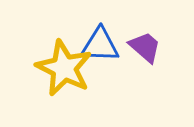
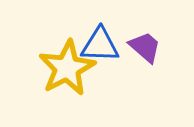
yellow star: moved 3 px right; rotated 18 degrees clockwise
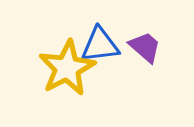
blue triangle: rotated 9 degrees counterclockwise
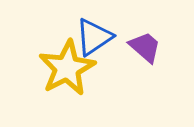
blue triangle: moved 6 px left, 8 px up; rotated 27 degrees counterclockwise
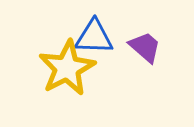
blue triangle: rotated 36 degrees clockwise
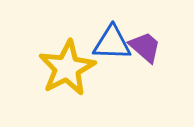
blue triangle: moved 18 px right, 6 px down
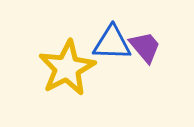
purple trapezoid: rotated 9 degrees clockwise
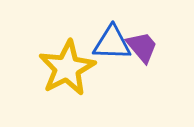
purple trapezoid: moved 3 px left
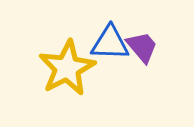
blue triangle: moved 2 px left
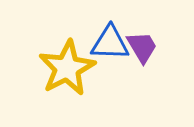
purple trapezoid: rotated 9 degrees clockwise
